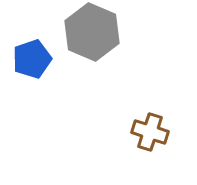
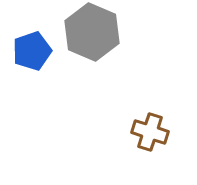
blue pentagon: moved 8 px up
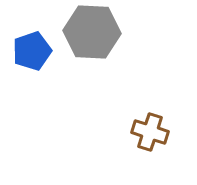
gray hexagon: rotated 20 degrees counterclockwise
